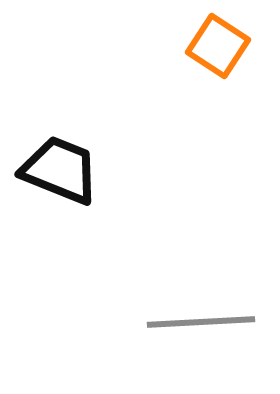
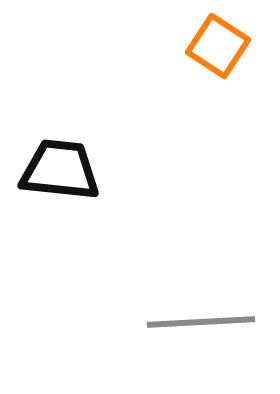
black trapezoid: rotated 16 degrees counterclockwise
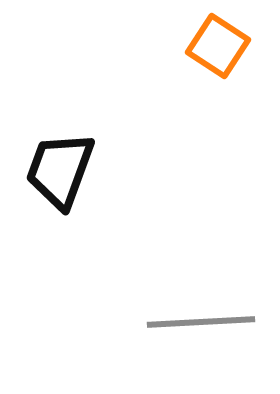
black trapezoid: rotated 76 degrees counterclockwise
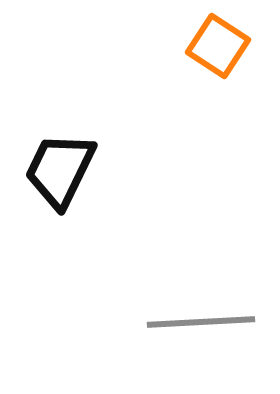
black trapezoid: rotated 6 degrees clockwise
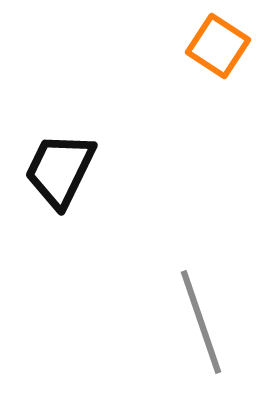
gray line: rotated 74 degrees clockwise
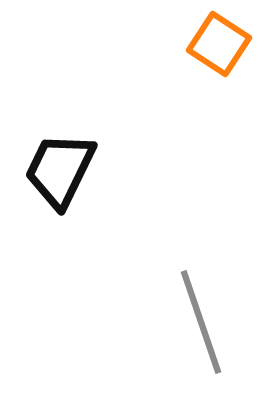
orange square: moved 1 px right, 2 px up
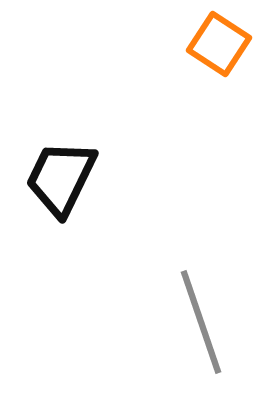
black trapezoid: moved 1 px right, 8 px down
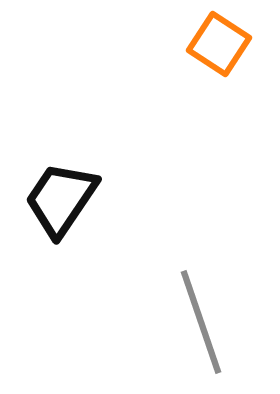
black trapezoid: moved 21 px down; rotated 8 degrees clockwise
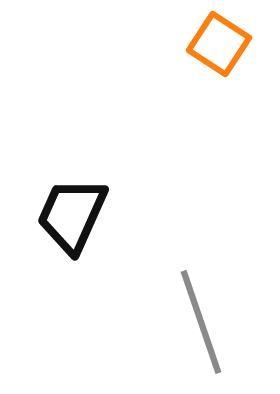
black trapezoid: moved 11 px right, 16 px down; rotated 10 degrees counterclockwise
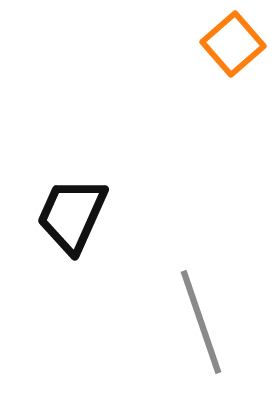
orange square: moved 14 px right; rotated 16 degrees clockwise
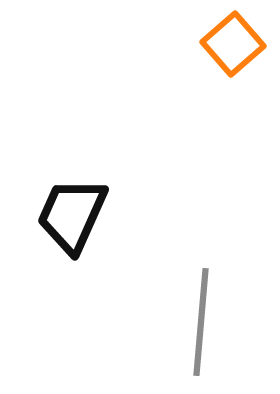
gray line: rotated 24 degrees clockwise
